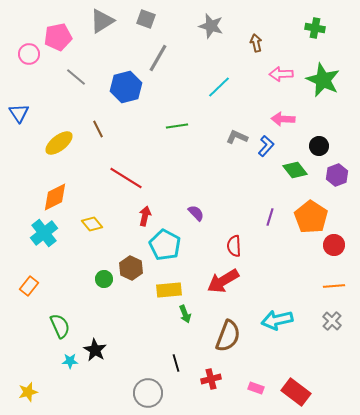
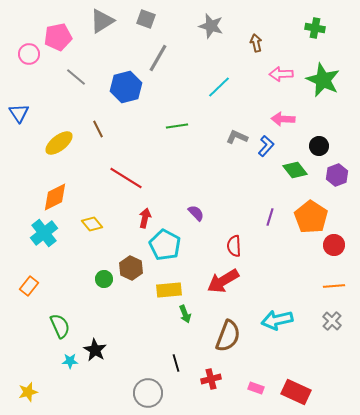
red arrow at (145, 216): moved 2 px down
red rectangle at (296, 392): rotated 12 degrees counterclockwise
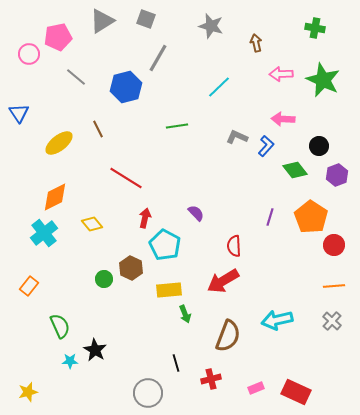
pink rectangle at (256, 388): rotated 42 degrees counterclockwise
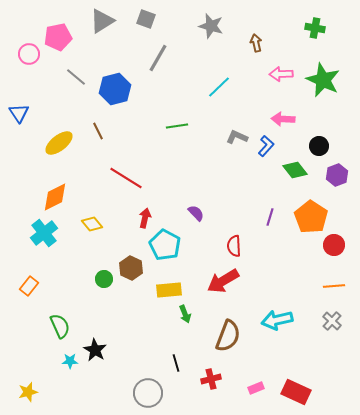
blue hexagon at (126, 87): moved 11 px left, 2 px down
brown line at (98, 129): moved 2 px down
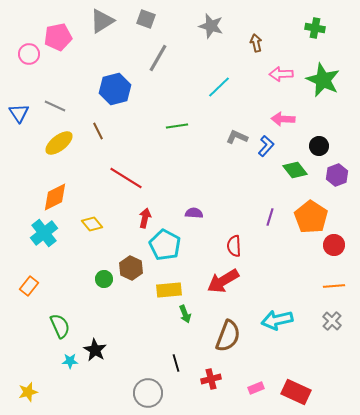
gray line at (76, 77): moved 21 px left, 29 px down; rotated 15 degrees counterclockwise
purple semicircle at (196, 213): moved 2 px left; rotated 42 degrees counterclockwise
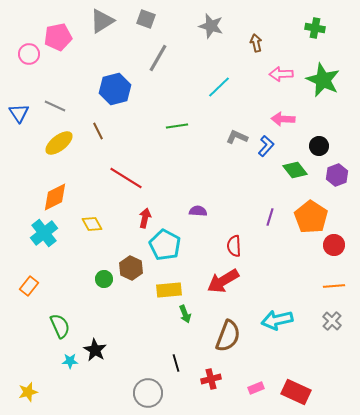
purple semicircle at (194, 213): moved 4 px right, 2 px up
yellow diamond at (92, 224): rotated 10 degrees clockwise
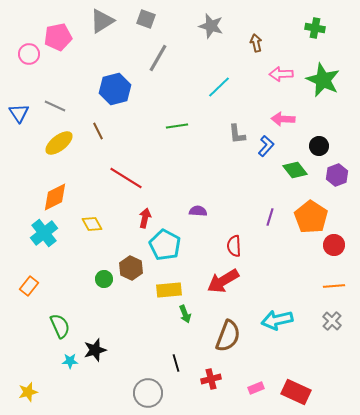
gray L-shape at (237, 137): moved 3 px up; rotated 120 degrees counterclockwise
black star at (95, 350): rotated 25 degrees clockwise
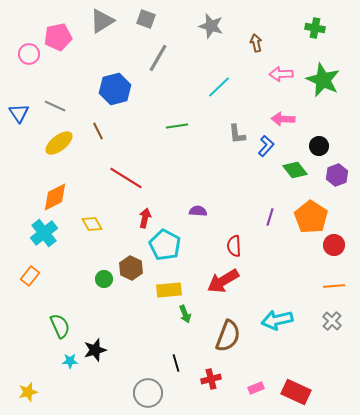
orange rectangle at (29, 286): moved 1 px right, 10 px up
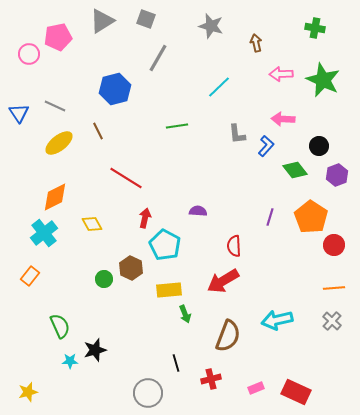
orange line at (334, 286): moved 2 px down
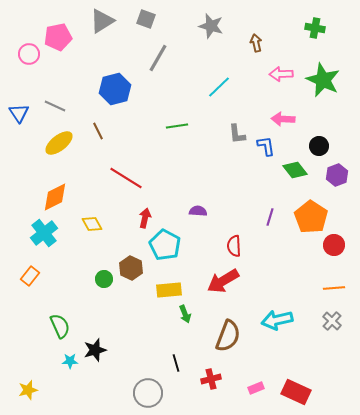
blue L-shape at (266, 146): rotated 50 degrees counterclockwise
yellow star at (28, 392): moved 2 px up
